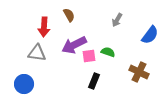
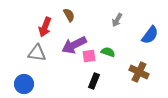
red arrow: moved 1 px right; rotated 18 degrees clockwise
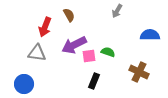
gray arrow: moved 9 px up
blue semicircle: rotated 126 degrees counterclockwise
